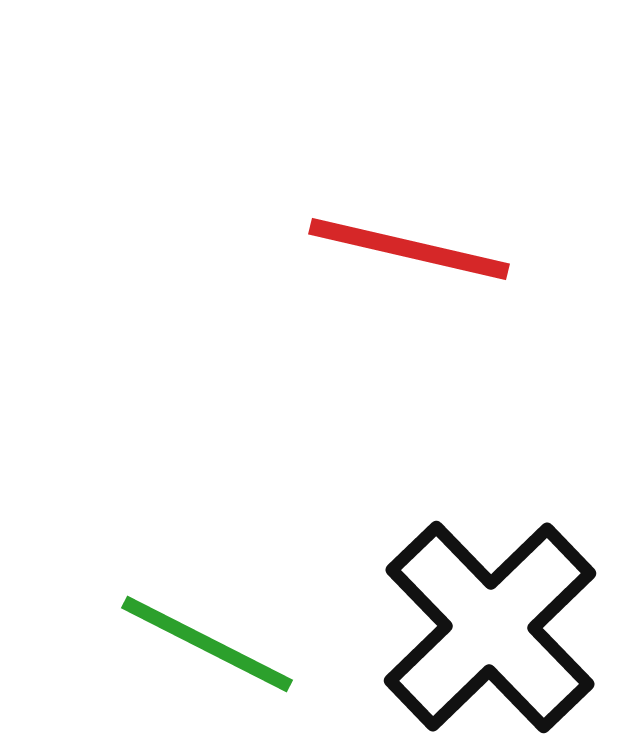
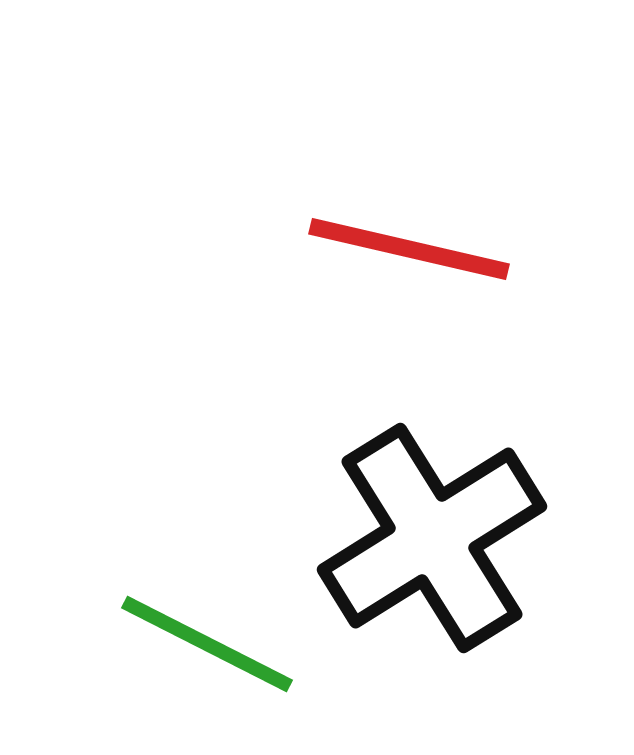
black cross: moved 58 px left, 89 px up; rotated 12 degrees clockwise
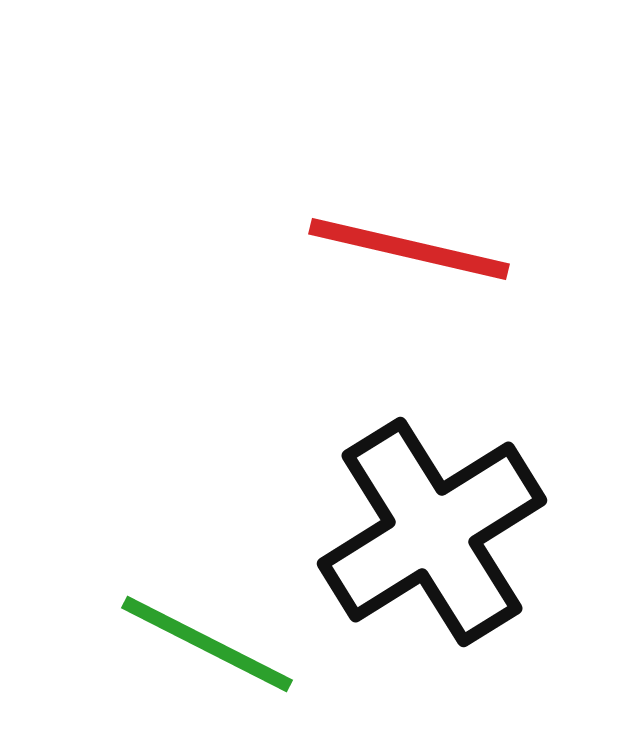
black cross: moved 6 px up
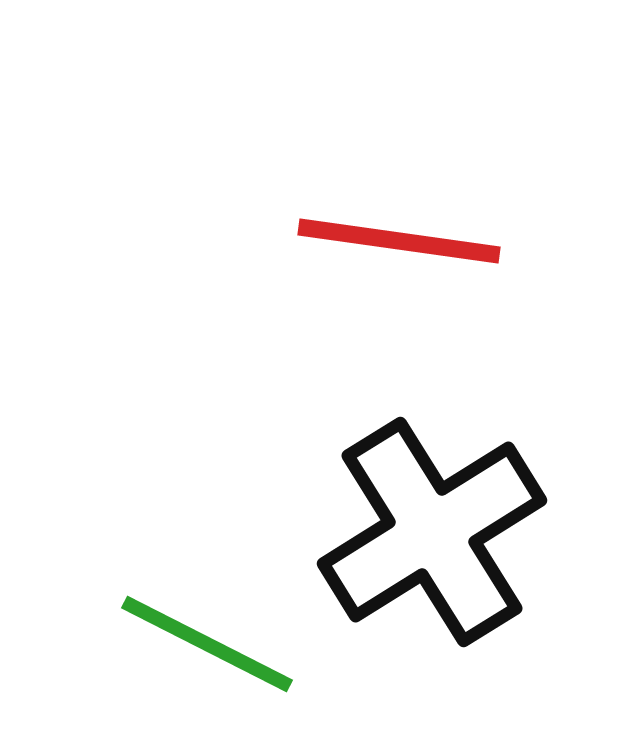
red line: moved 10 px left, 8 px up; rotated 5 degrees counterclockwise
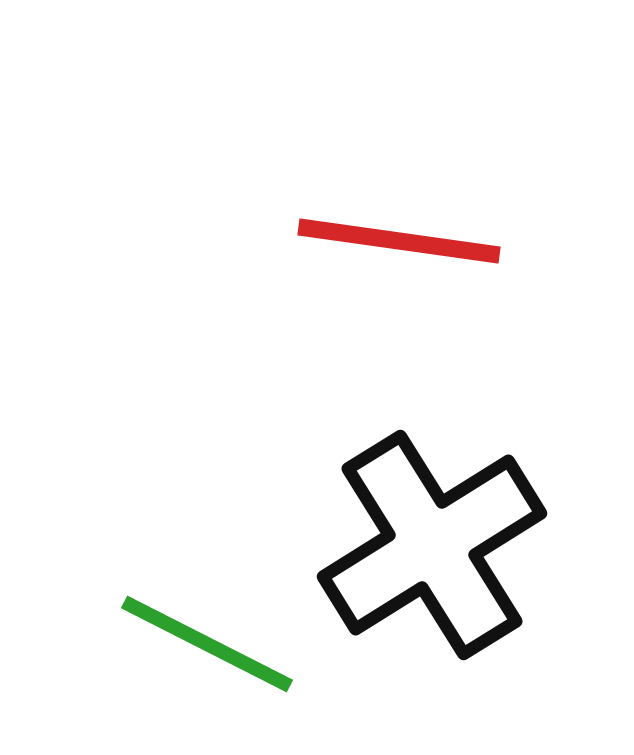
black cross: moved 13 px down
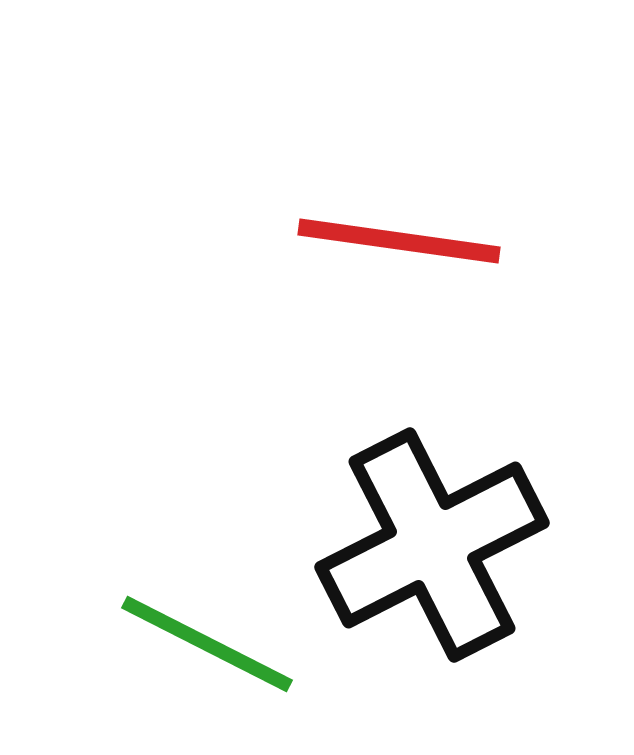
black cross: rotated 5 degrees clockwise
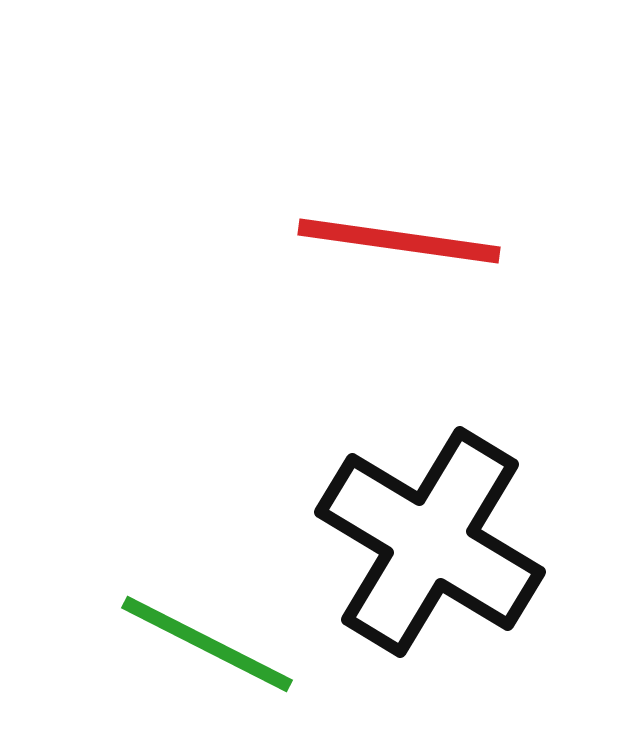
black cross: moved 2 px left, 3 px up; rotated 32 degrees counterclockwise
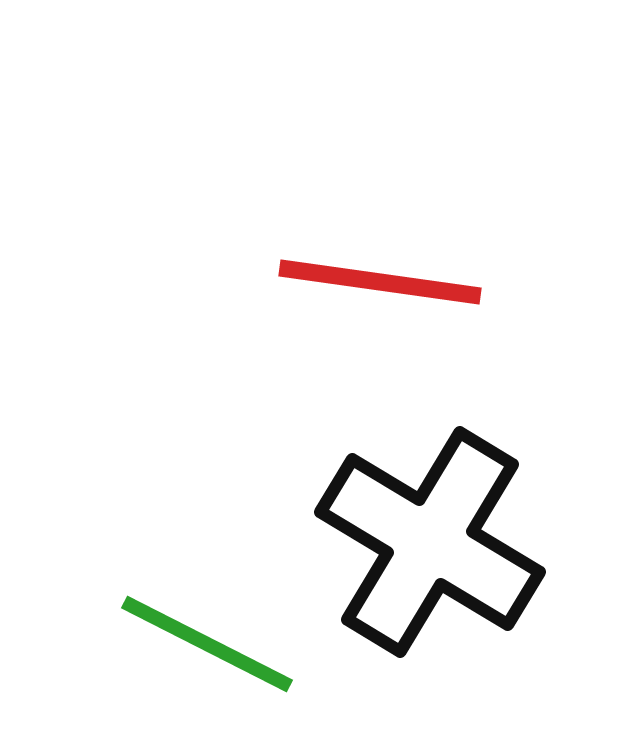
red line: moved 19 px left, 41 px down
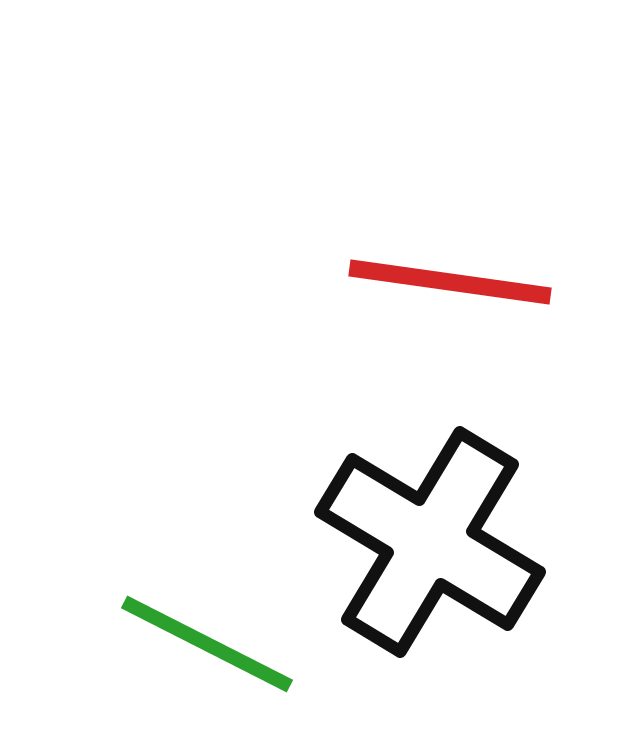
red line: moved 70 px right
